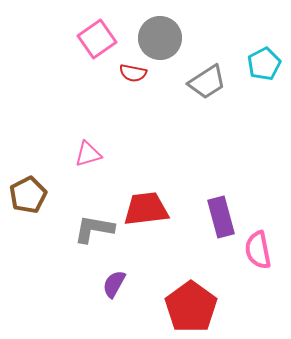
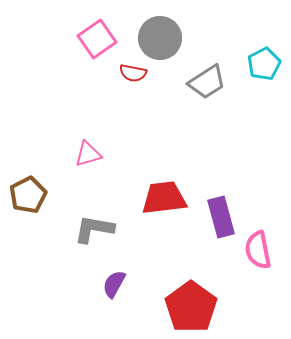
red trapezoid: moved 18 px right, 11 px up
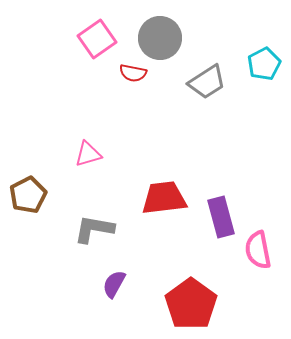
red pentagon: moved 3 px up
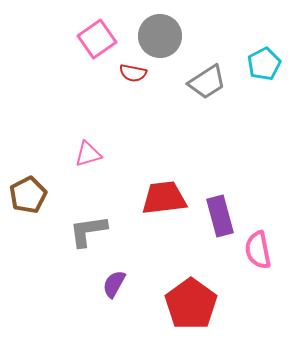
gray circle: moved 2 px up
purple rectangle: moved 1 px left, 1 px up
gray L-shape: moved 6 px left, 2 px down; rotated 18 degrees counterclockwise
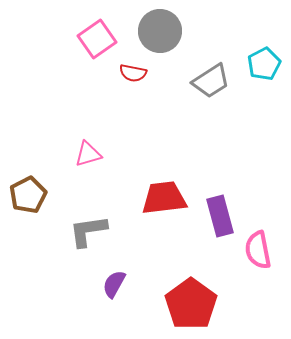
gray circle: moved 5 px up
gray trapezoid: moved 4 px right, 1 px up
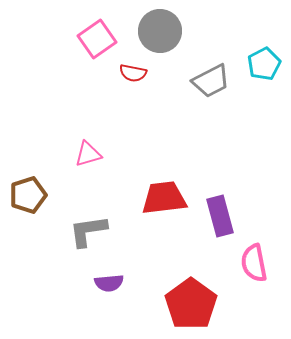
gray trapezoid: rotated 6 degrees clockwise
brown pentagon: rotated 9 degrees clockwise
pink semicircle: moved 4 px left, 13 px down
purple semicircle: moved 5 px left, 1 px up; rotated 124 degrees counterclockwise
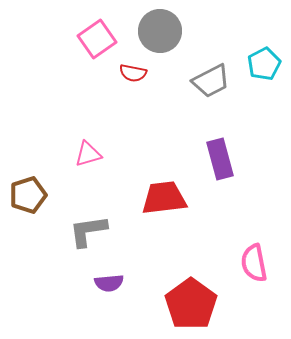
purple rectangle: moved 57 px up
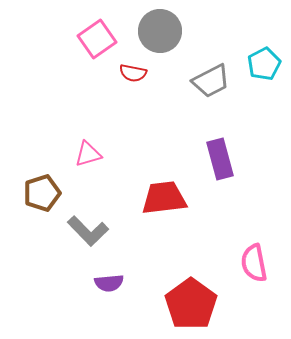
brown pentagon: moved 14 px right, 2 px up
gray L-shape: rotated 126 degrees counterclockwise
